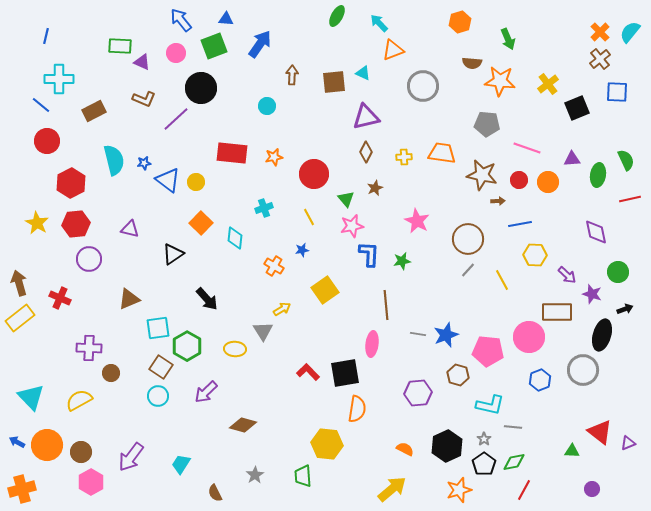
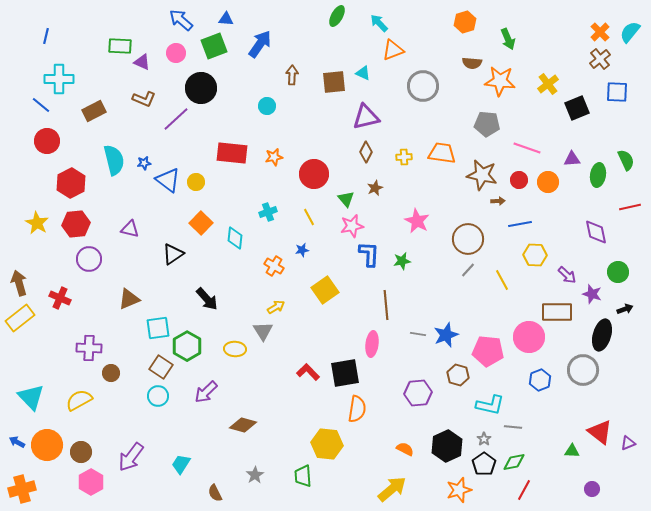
blue arrow at (181, 20): rotated 10 degrees counterclockwise
orange hexagon at (460, 22): moved 5 px right
red line at (630, 199): moved 8 px down
cyan cross at (264, 208): moved 4 px right, 4 px down
yellow arrow at (282, 309): moved 6 px left, 2 px up
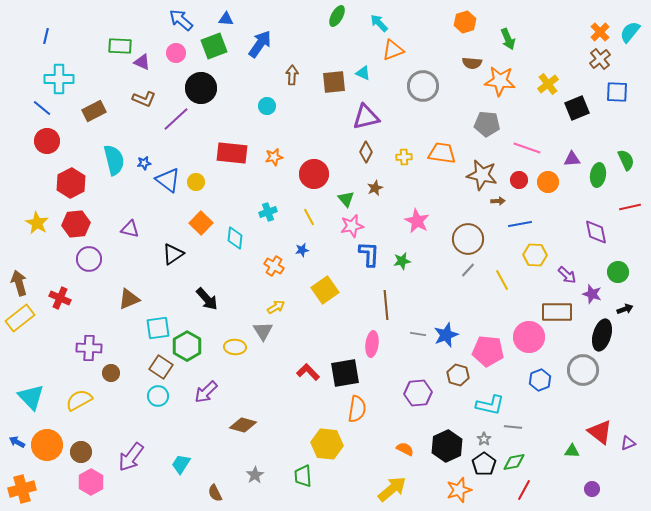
blue line at (41, 105): moved 1 px right, 3 px down
yellow ellipse at (235, 349): moved 2 px up
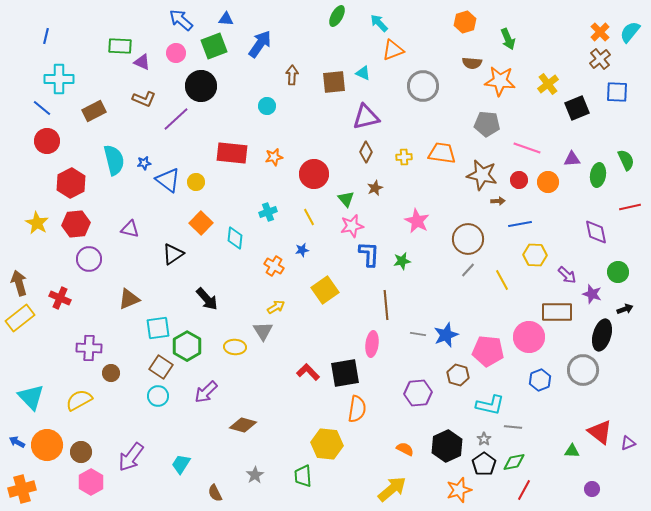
black circle at (201, 88): moved 2 px up
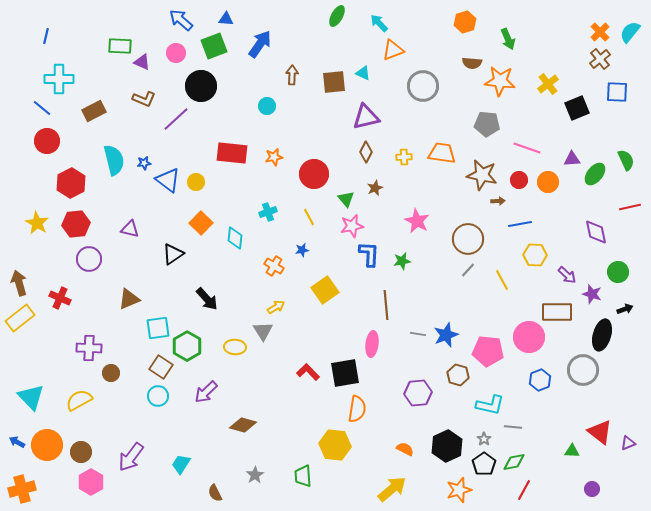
green ellipse at (598, 175): moved 3 px left, 1 px up; rotated 30 degrees clockwise
yellow hexagon at (327, 444): moved 8 px right, 1 px down
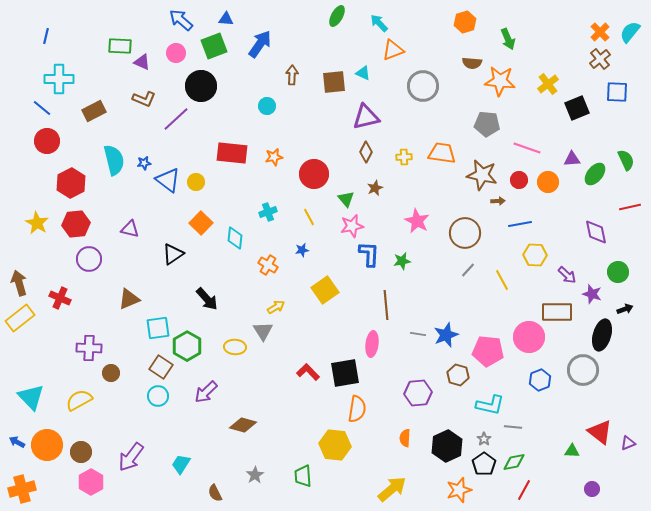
brown circle at (468, 239): moved 3 px left, 6 px up
orange cross at (274, 266): moved 6 px left, 1 px up
orange semicircle at (405, 449): moved 11 px up; rotated 114 degrees counterclockwise
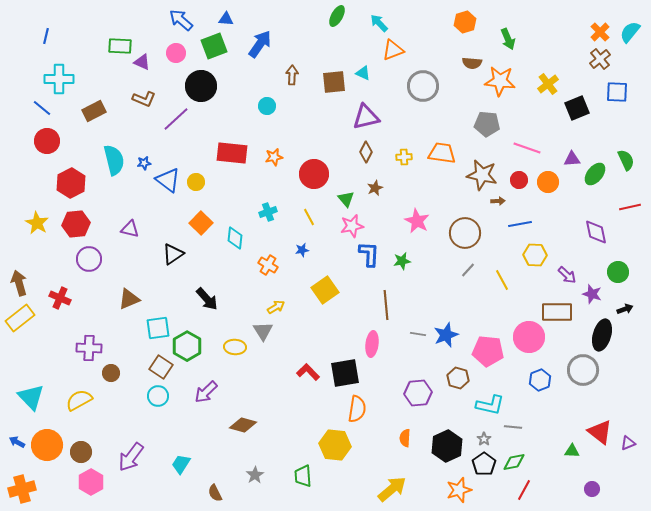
brown hexagon at (458, 375): moved 3 px down
